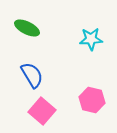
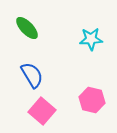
green ellipse: rotated 20 degrees clockwise
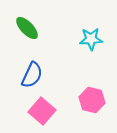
blue semicircle: rotated 56 degrees clockwise
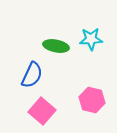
green ellipse: moved 29 px right, 18 px down; rotated 35 degrees counterclockwise
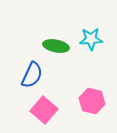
pink hexagon: moved 1 px down
pink square: moved 2 px right, 1 px up
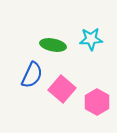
green ellipse: moved 3 px left, 1 px up
pink hexagon: moved 5 px right, 1 px down; rotated 15 degrees clockwise
pink square: moved 18 px right, 21 px up
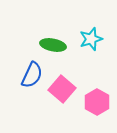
cyan star: rotated 15 degrees counterclockwise
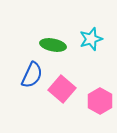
pink hexagon: moved 3 px right, 1 px up
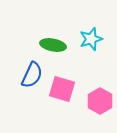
pink square: rotated 24 degrees counterclockwise
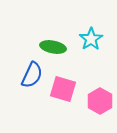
cyan star: rotated 15 degrees counterclockwise
green ellipse: moved 2 px down
pink square: moved 1 px right
